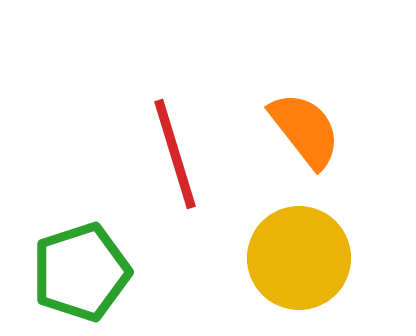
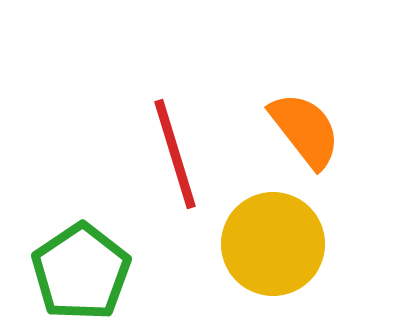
yellow circle: moved 26 px left, 14 px up
green pentagon: rotated 16 degrees counterclockwise
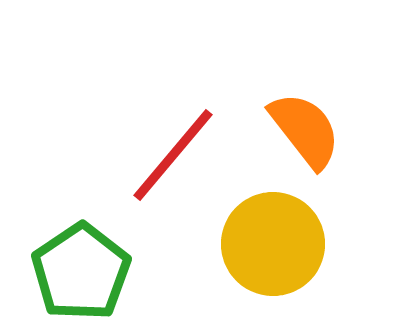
red line: moved 2 px left, 1 px down; rotated 57 degrees clockwise
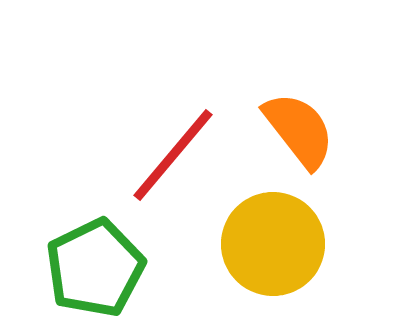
orange semicircle: moved 6 px left
green pentagon: moved 14 px right, 4 px up; rotated 8 degrees clockwise
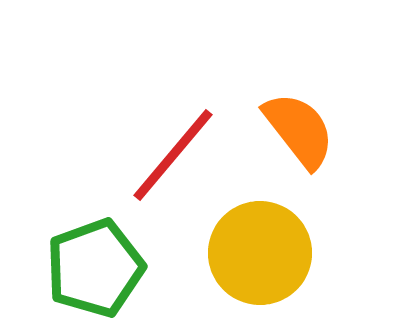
yellow circle: moved 13 px left, 9 px down
green pentagon: rotated 6 degrees clockwise
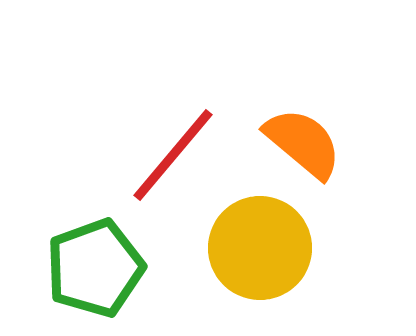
orange semicircle: moved 4 px right, 13 px down; rotated 12 degrees counterclockwise
yellow circle: moved 5 px up
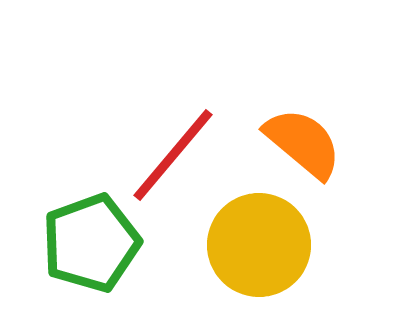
yellow circle: moved 1 px left, 3 px up
green pentagon: moved 4 px left, 25 px up
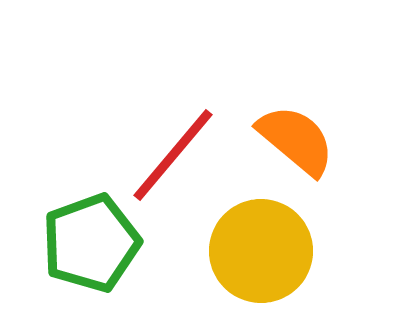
orange semicircle: moved 7 px left, 3 px up
yellow circle: moved 2 px right, 6 px down
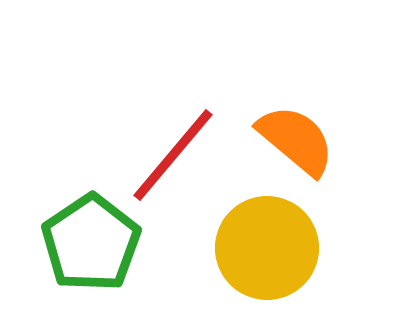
green pentagon: rotated 14 degrees counterclockwise
yellow circle: moved 6 px right, 3 px up
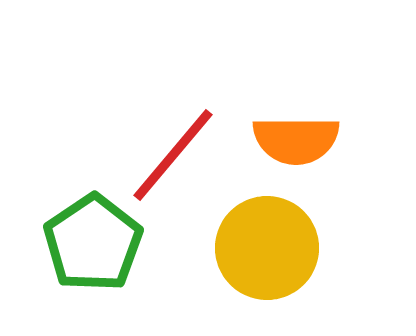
orange semicircle: rotated 140 degrees clockwise
green pentagon: moved 2 px right
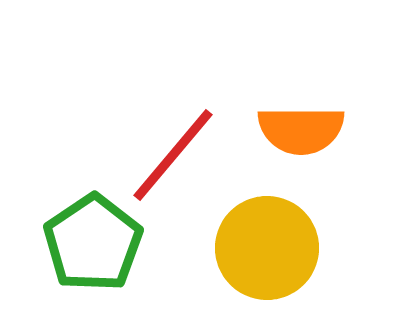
orange semicircle: moved 5 px right, 10 px up
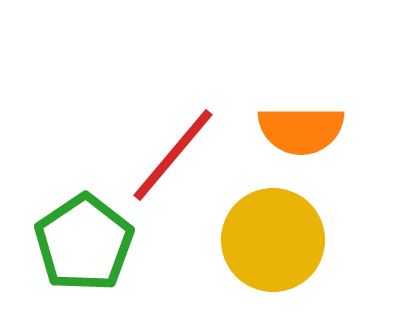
green pentagon: moved 9 px left
yellow circle: moved 6 px right, 8 px up
